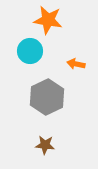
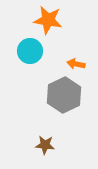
gray hexagon: moved 17 px right, 2 px up
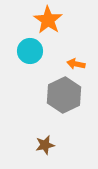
orange star: rotated 24 degrees clockwise
brown star: rotated 18 degrees counterclockwise
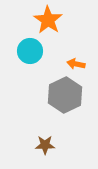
gray hexagon: moved 1 px right
brown star: rotated 12 degrees clockwise
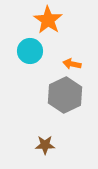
orange arrow: moved 4 px left
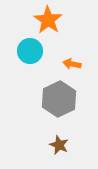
gray hexagon: moved 6 px left, 4 px down
brown star: moved 14 px right; rotated 24 degrees clockwise
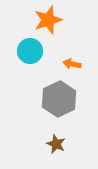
orange star: rotated 20 degrees clockwise
brown star: moved 3 px left, 1 px up
